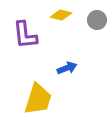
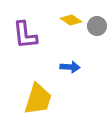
yellow diamond: moved 10 px right, 5 px down; rotated 20 degrees clockwise
gray circle: moved 6 px down
blue arrow: moved 3 px right, 1 px up; rotated 24 degrees clockwise
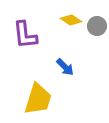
blue arrow: moved 5 px left; rotated 42 degrees clockwise
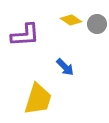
gray circle: moved 2 px up
purple L-shape: rotated 88 degrees counterclockwise
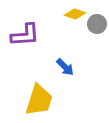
yellow diamond: moved 4 px right, 6 px up; rotated 15 degrees counterclockwise
yellow trapezoid: moved 1 px right, 1 px down
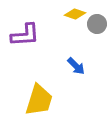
blue arrow: moved 11 px right, 1 px up
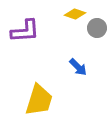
gray circle: moved 4 px down
purple L-shape: moved 4 px up
blue arrow: moved 2 px right, 1 px down
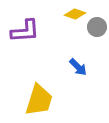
gray circle: moved 1 px up
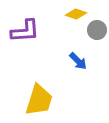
yellow diamond: moved 1 px right
gray circle: moved 3 px down
blue arrow: moved 6 px up
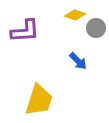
yellow diamond: moved 1 px left, 1 px down
gray circle: moved 1 px left, 2 px up
